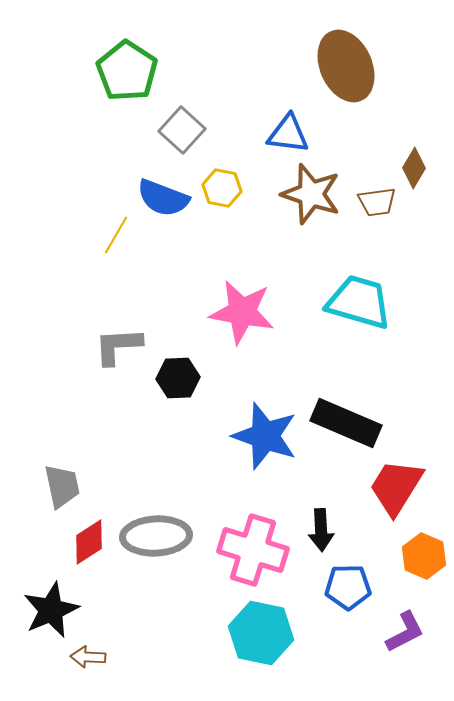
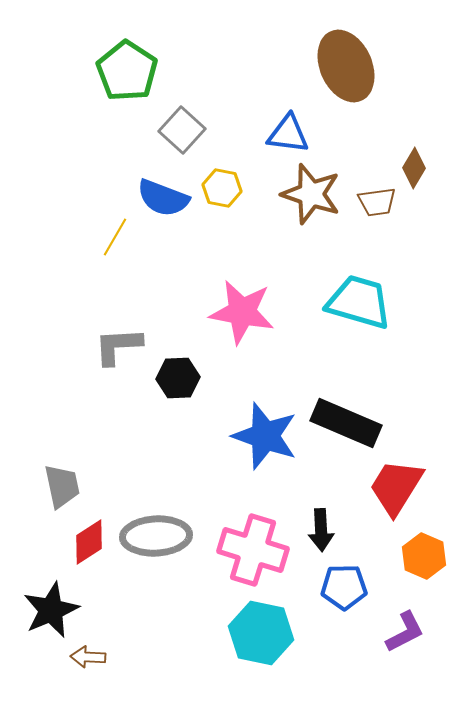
yellow line: moved 1 px left, 2 px down
blue pentagon: moved 4 px left
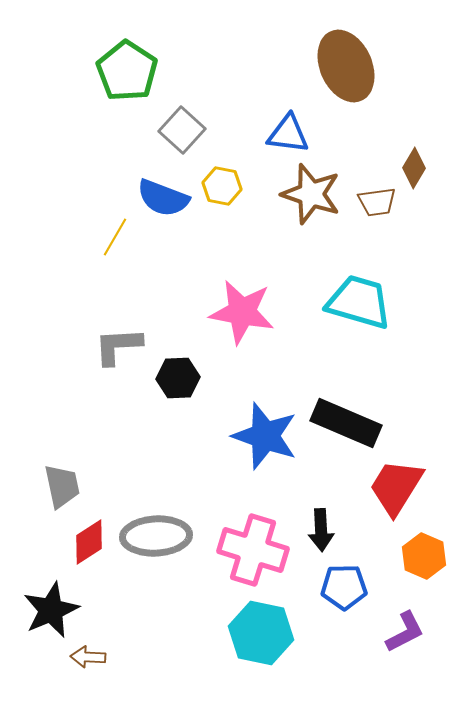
yellow hexagon: moved 2 px up
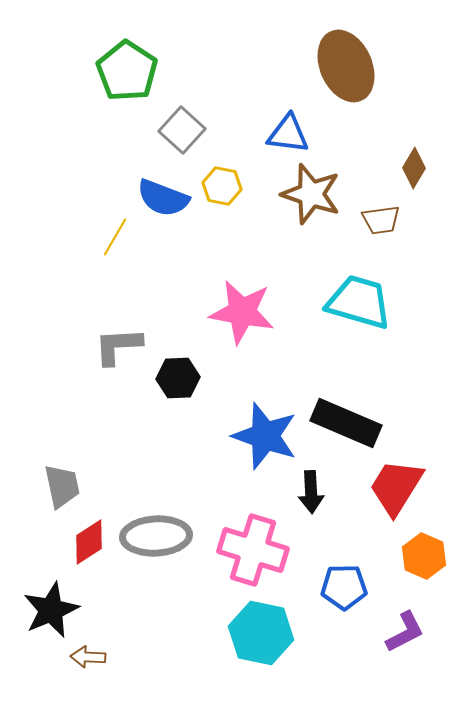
brown trapezoid: moved 4 px right, 18 px down
black arrow: moved 10 px left, 38 px up
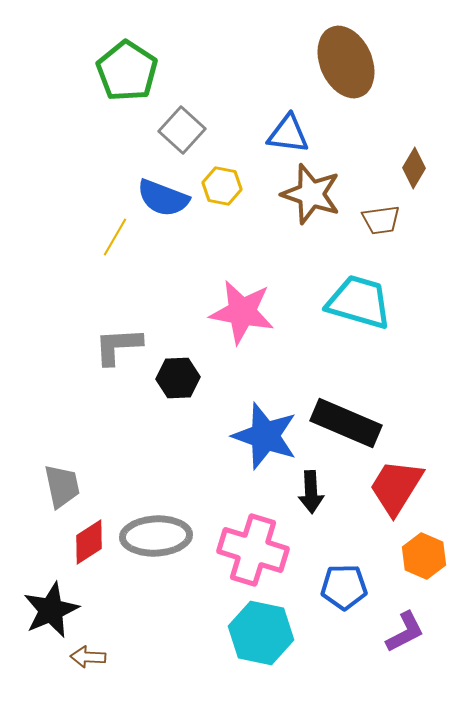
brown ellipse: moved 4 px up
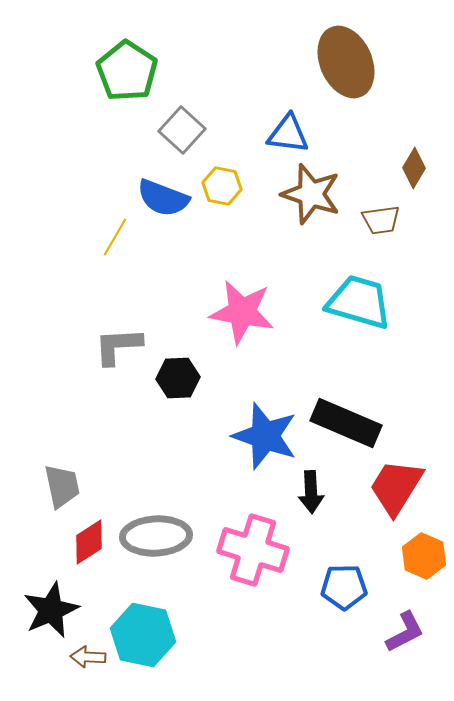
cyan hexagon: moved 118 px left, 2 px down
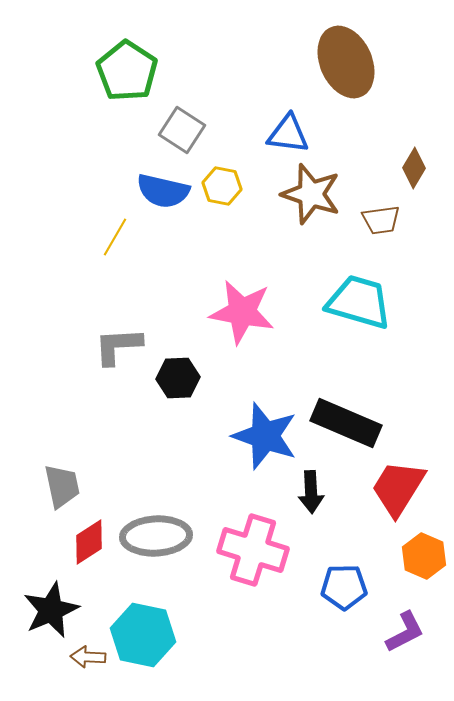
gray square: rotated 9 degrees counterclockwise
blue semicircle: moved 7 px up; rotated 8 degrees counterclockwise
red trapezoid: moved 2 px right, 1 px down
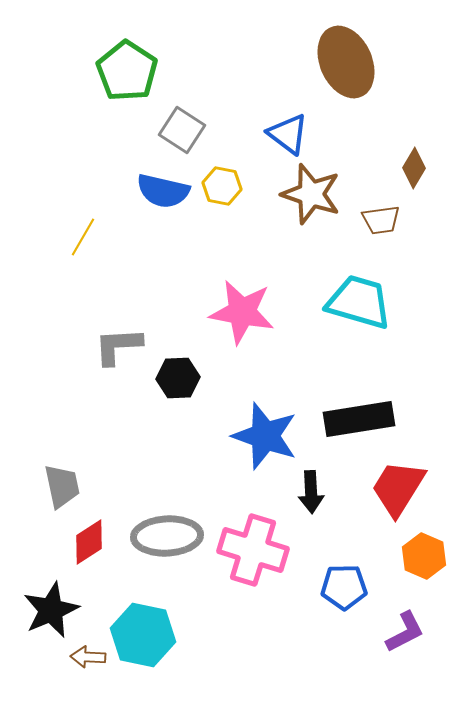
blue triangle: rotated 30 degrees clockwise
yellow line: moved 32 px left
black rectangle: moved 13 px right, 4 px up; rotated 32 degrees counterclockwise
gray ellipse: moved 11 px right
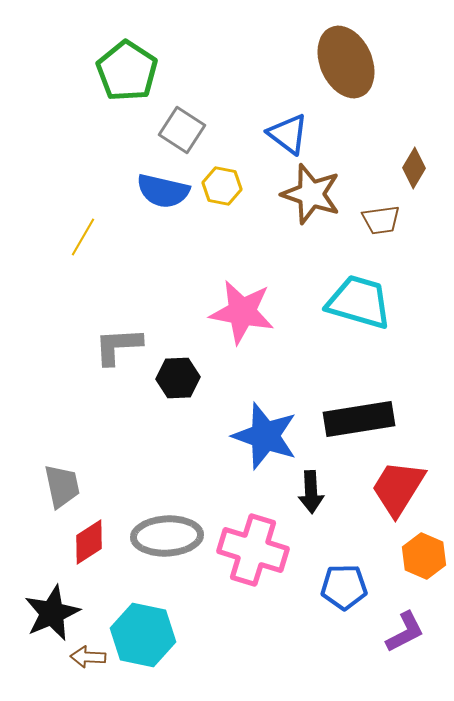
black star: moved 1 px right, 3 px down
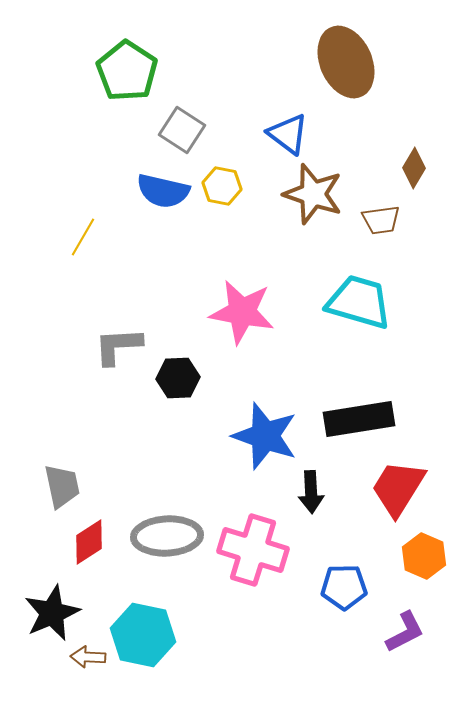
brown star: moved 2 px right
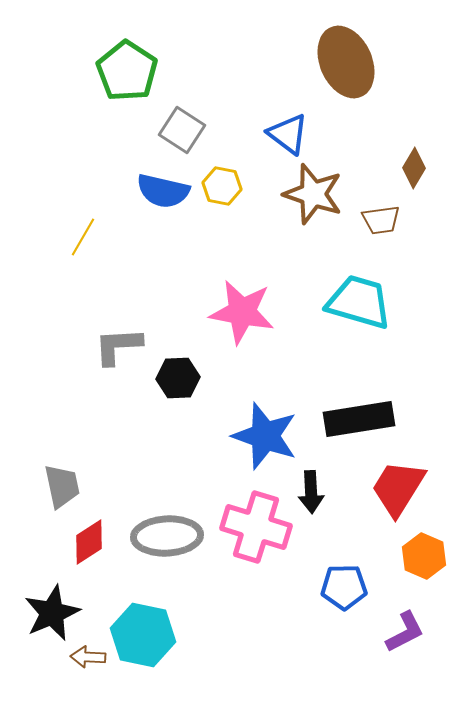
pink cross: moved 3 px right, 23 px up
